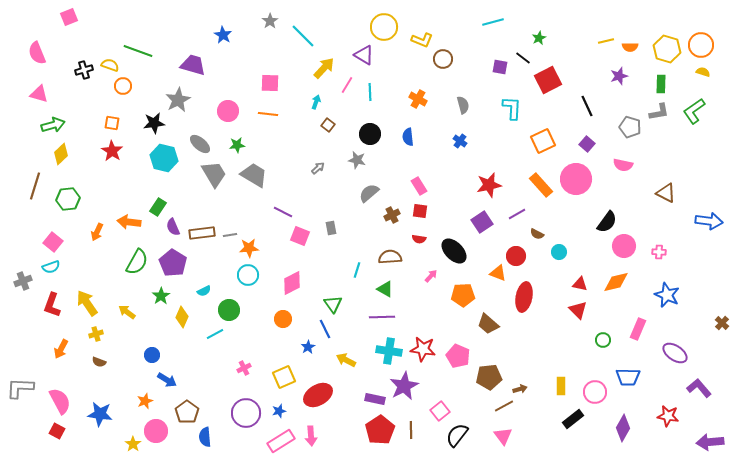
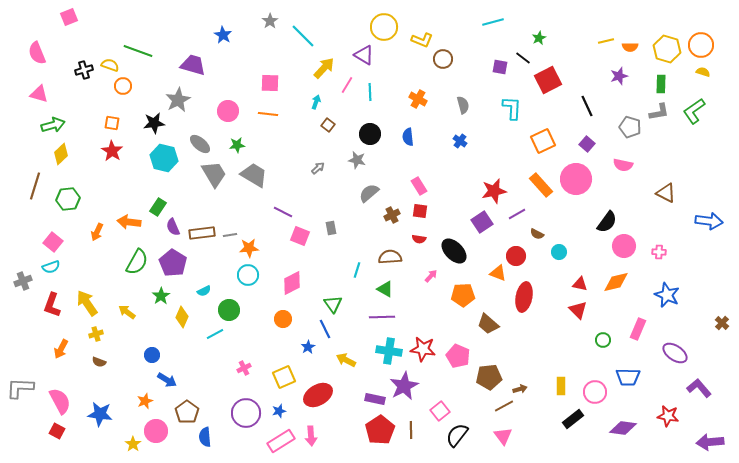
red star at (489, 185): moved 5 px right, 6 px down
purple diamond at (623, 428): rotated 68 degrees clockwise
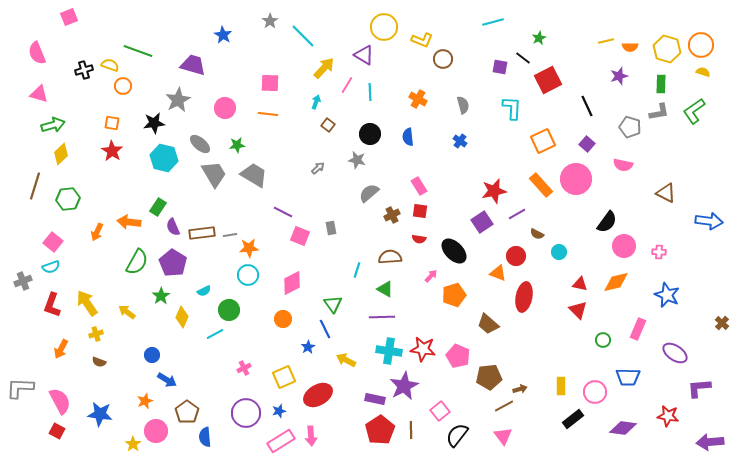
pink circle at (228, 111): moved 3 px left, 3 px up
orange pentagon at (463, 295): moved 9 px left; rotated 15 degrees counterclockwise
purple L-shape at (699, 388): rotated 55 degrees counterclockwise
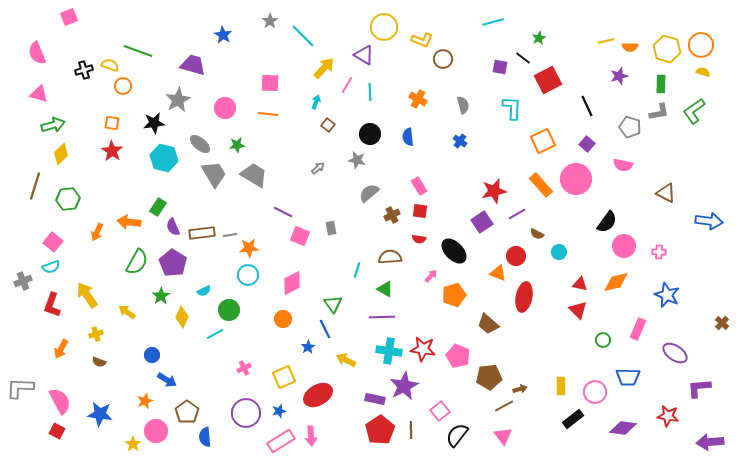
yellow arrow at (87, 303): moved 8 px up
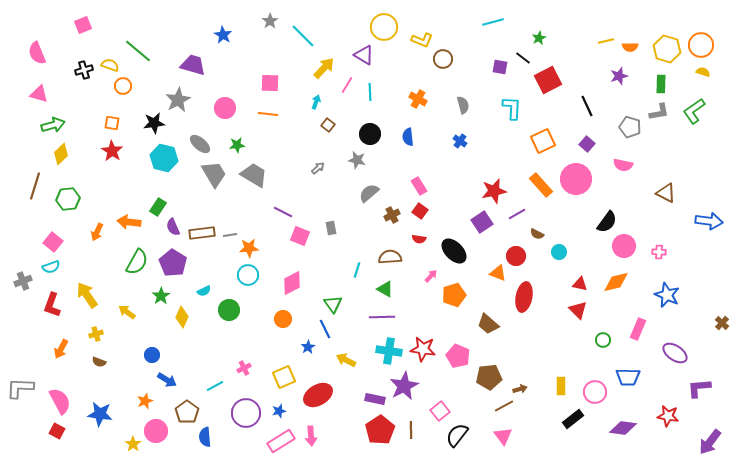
pink square at (69, 17): moved 14 px right, 8 px down
green line at (138, 51): rotated 20 degrees clockwise
red square at (420, 211): rotated 28 degrees clockwise
cyan line at (215, 334): moved 52 px down
purple arrow at (710, 442): rotated 48 degrees counterclockwise
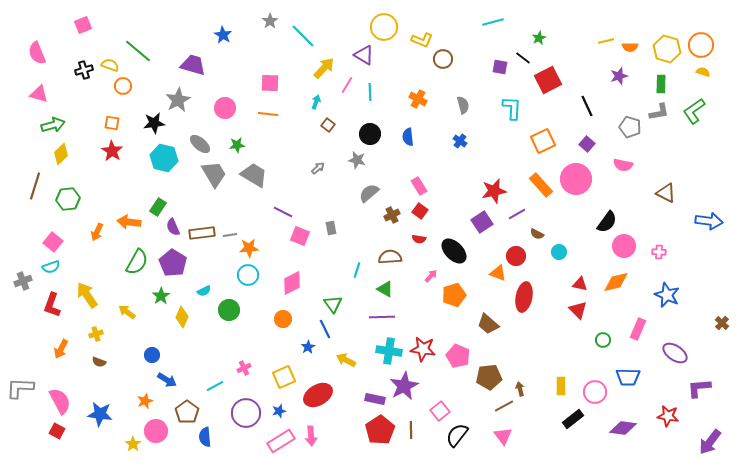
brown arrow at (520, 389): rotated 88 degrees counterclockwise
